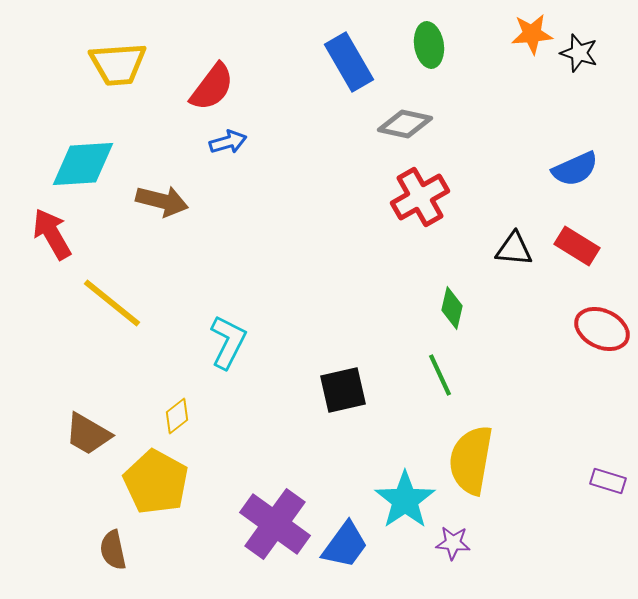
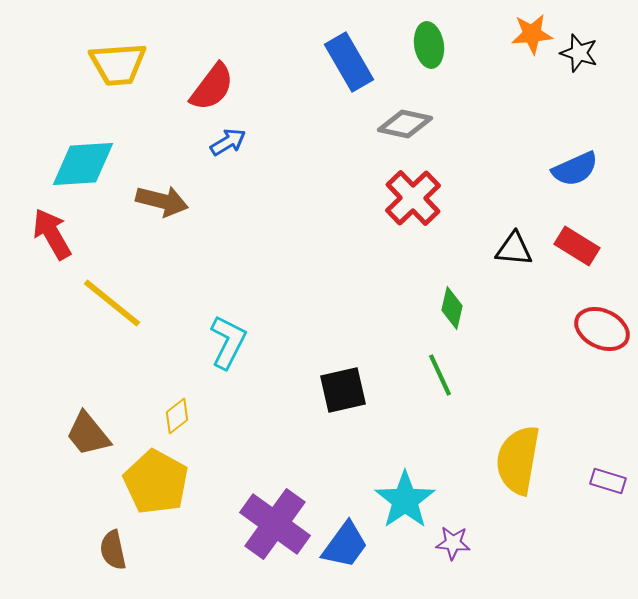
blue arrow: rotated 15 degrees counterclockwise
red cross: moved 7 px left, 1 px down; rotated 14 degrees counterclockwise
brown trapezoid: rotated 21 degrees clockwise
yellow semicircle: moved 47 px right
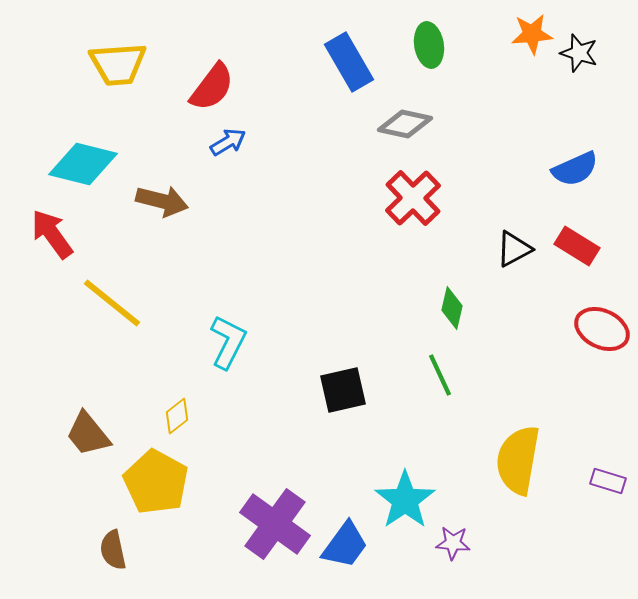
cyan diamond: rotated 18 degrees clockwise
red arrow: rotated 6 degrees counterclockwise
black triangle: rotated 33 degrees counterclockwise
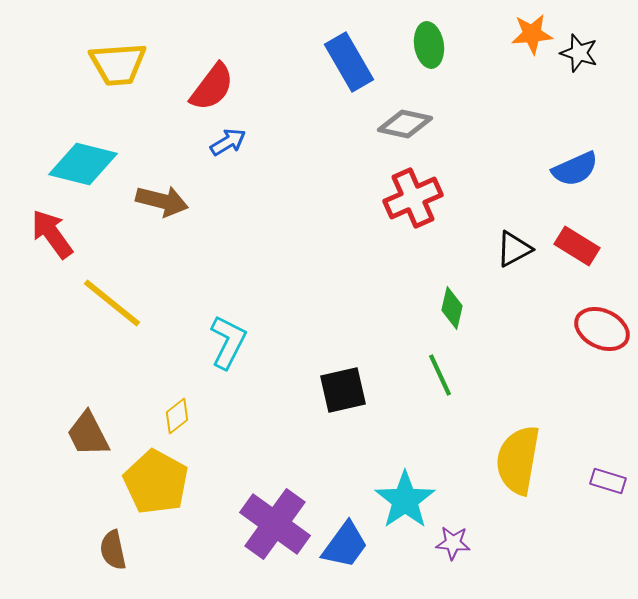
red cross: rotated 20 degrees clockwise
brown trapezoid: rotated 12 degrees clockwise
